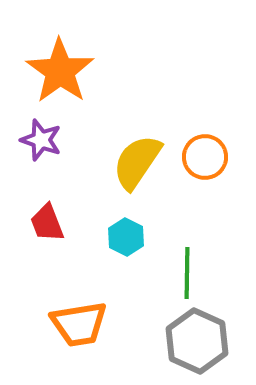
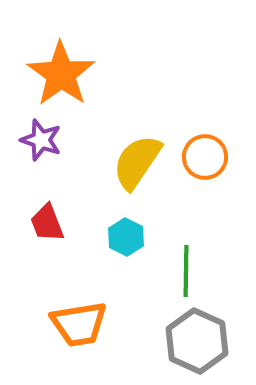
orange star: moved 1 px right, 3 px down
green line: moved 1 px left, 2 px up
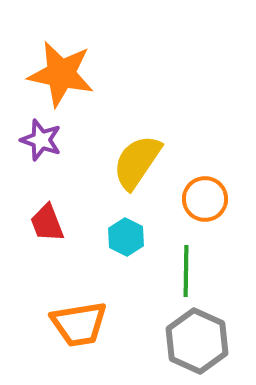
orange star: rotated 24 degrees counterclockwise
orange circle: moved 42 px down
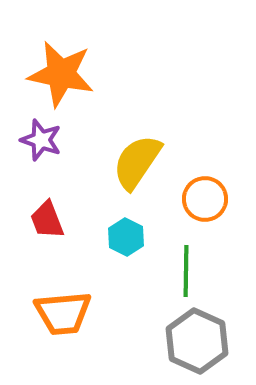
red trapezoid: moved 3 px up
orange trapezoid: moved 16 px left, 11 px up; rotated 4 degrees clockwise
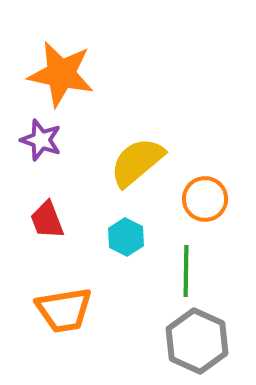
yellow semicircle: rotated 16 degrees clockwise
orange trapezoid: moved 1 px right, 3 px up; rotated 4 degrees counterclockwise
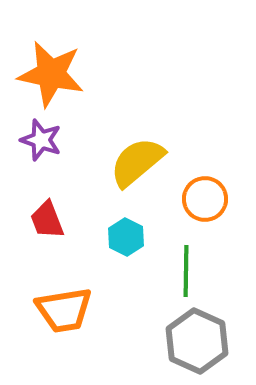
orange star: moved 10 px left
